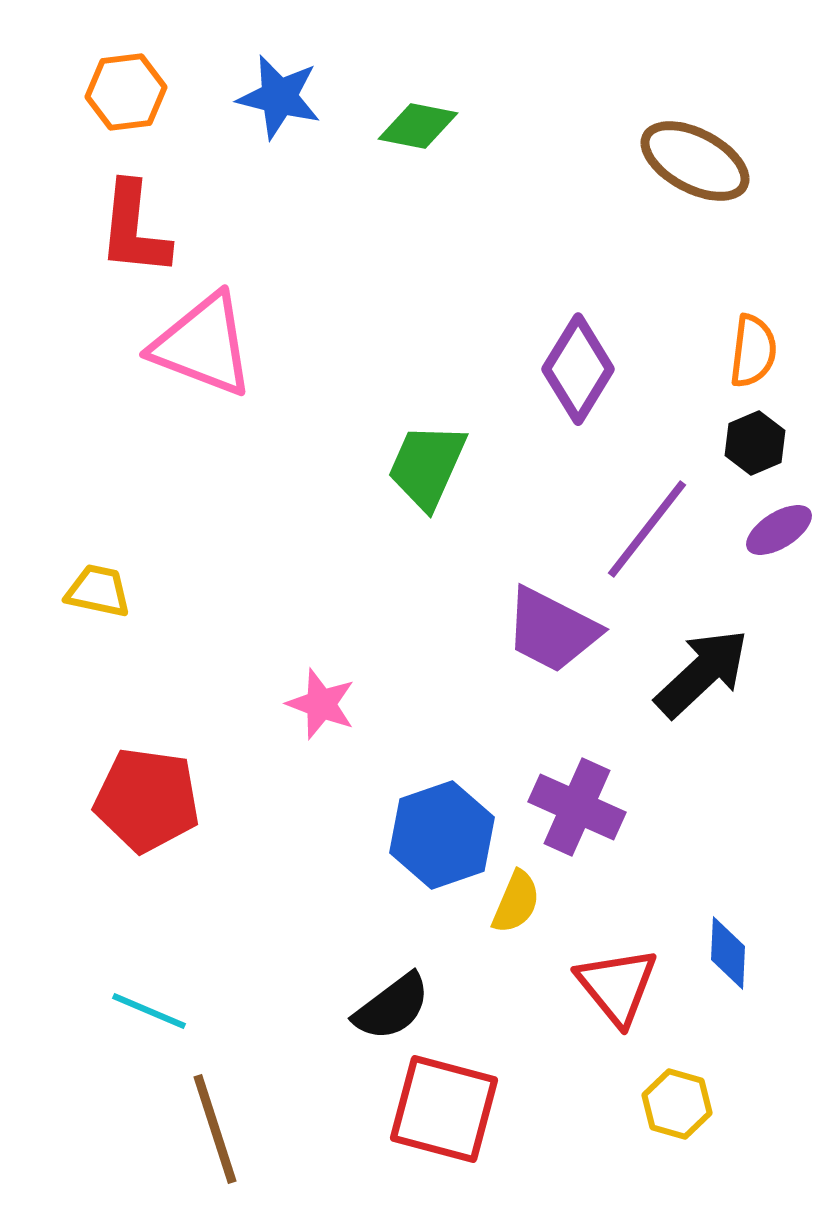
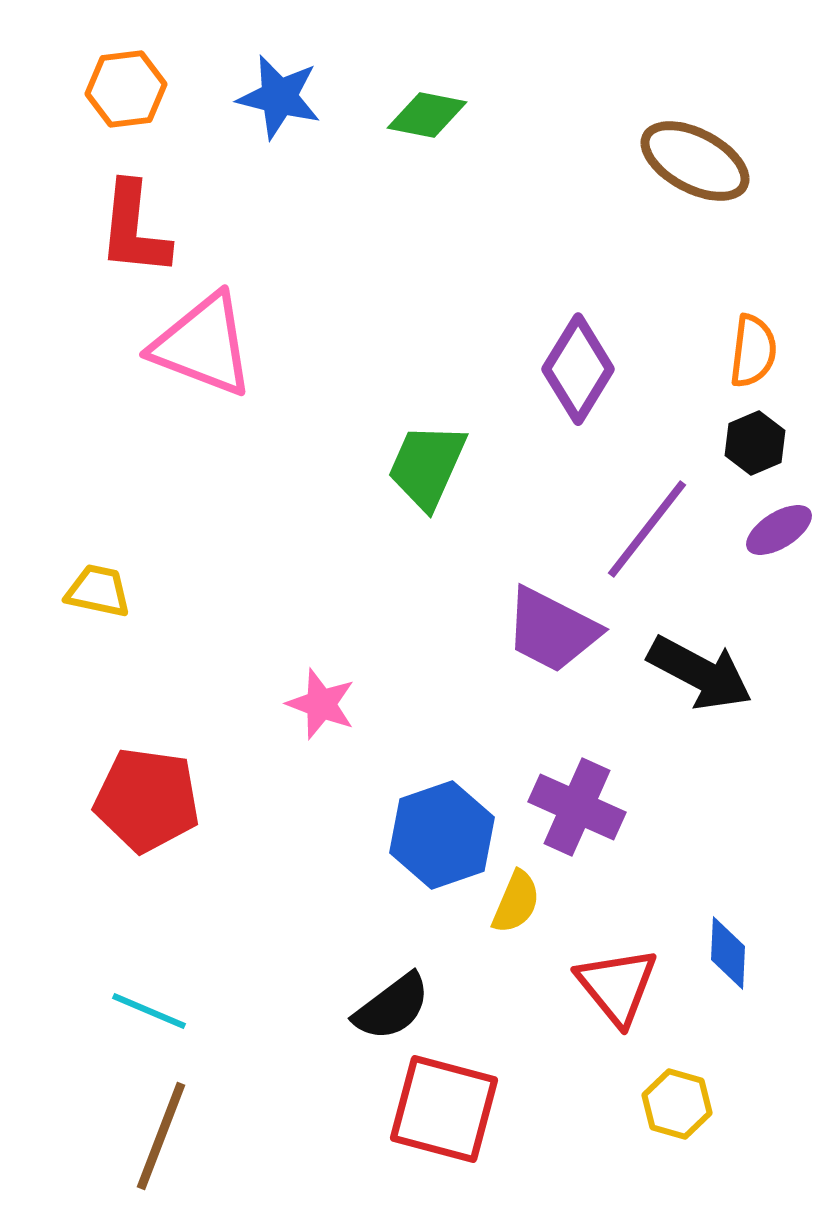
orange hexagon: moved 3 px up
green diamond: moved 9 px right, 11 px up
black arrow: moved 2 px left; rotated 71 degrees clockwise
brown line: moved 54 px left, 7 px down; rotated 39 degrees clockwise
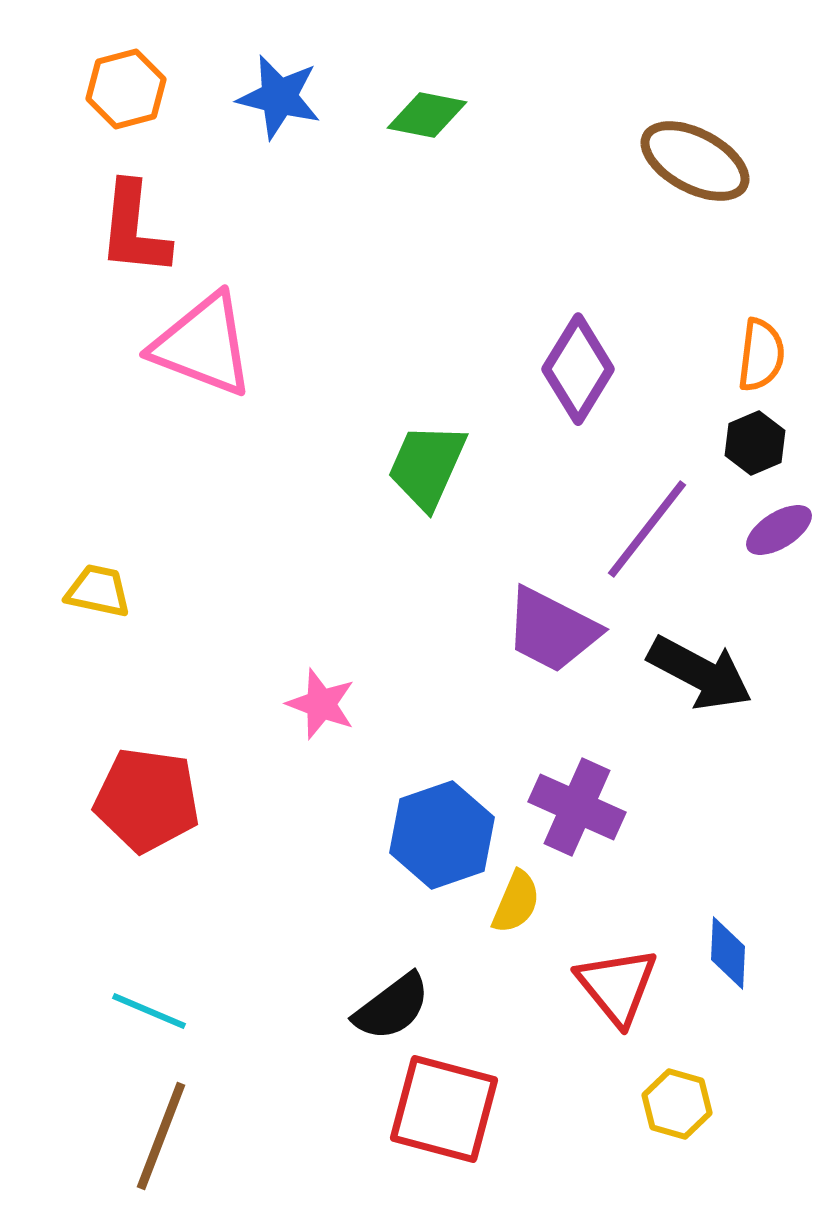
orange hexagon: rotated 8 degrees counterclockwise
orange semicircle: moved 8 px right, 4 px down
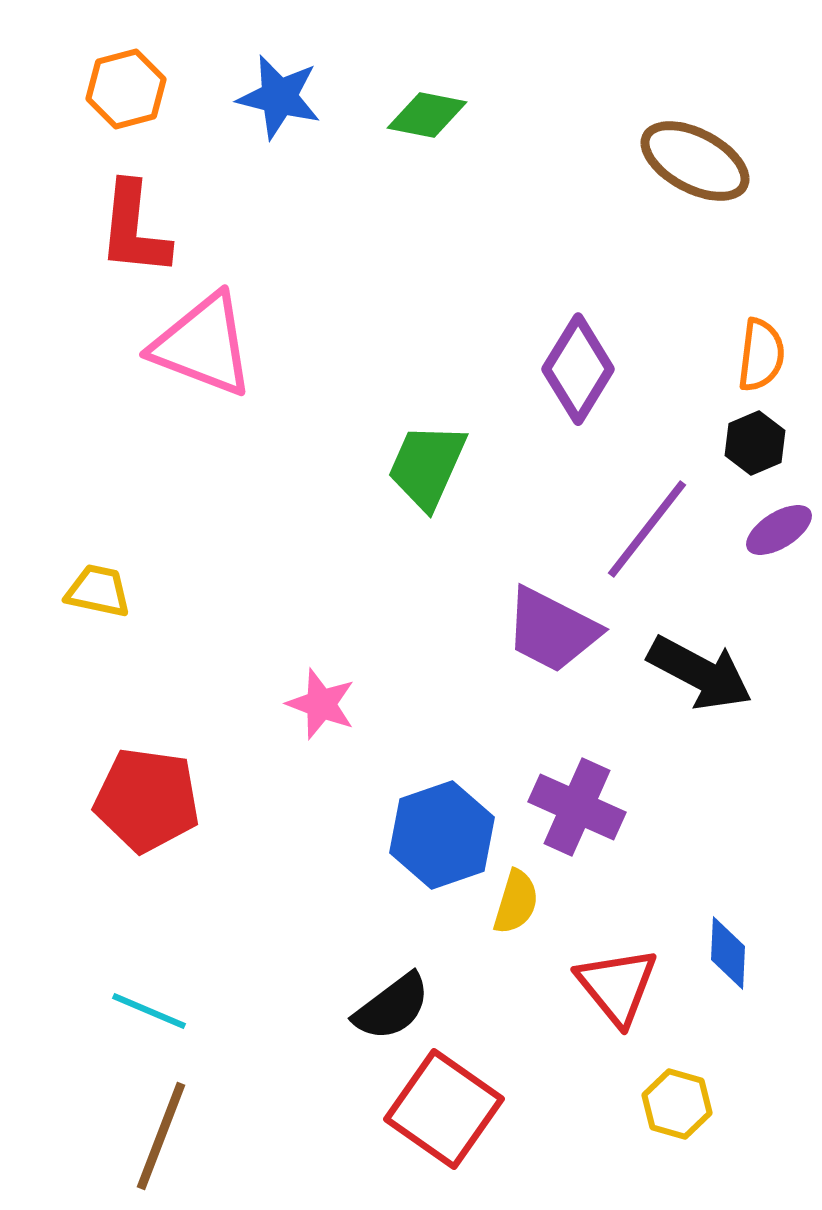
yellow semicircle: rotated 6 degrees counterclockwise
red square: rotated 20 degrees clockwise
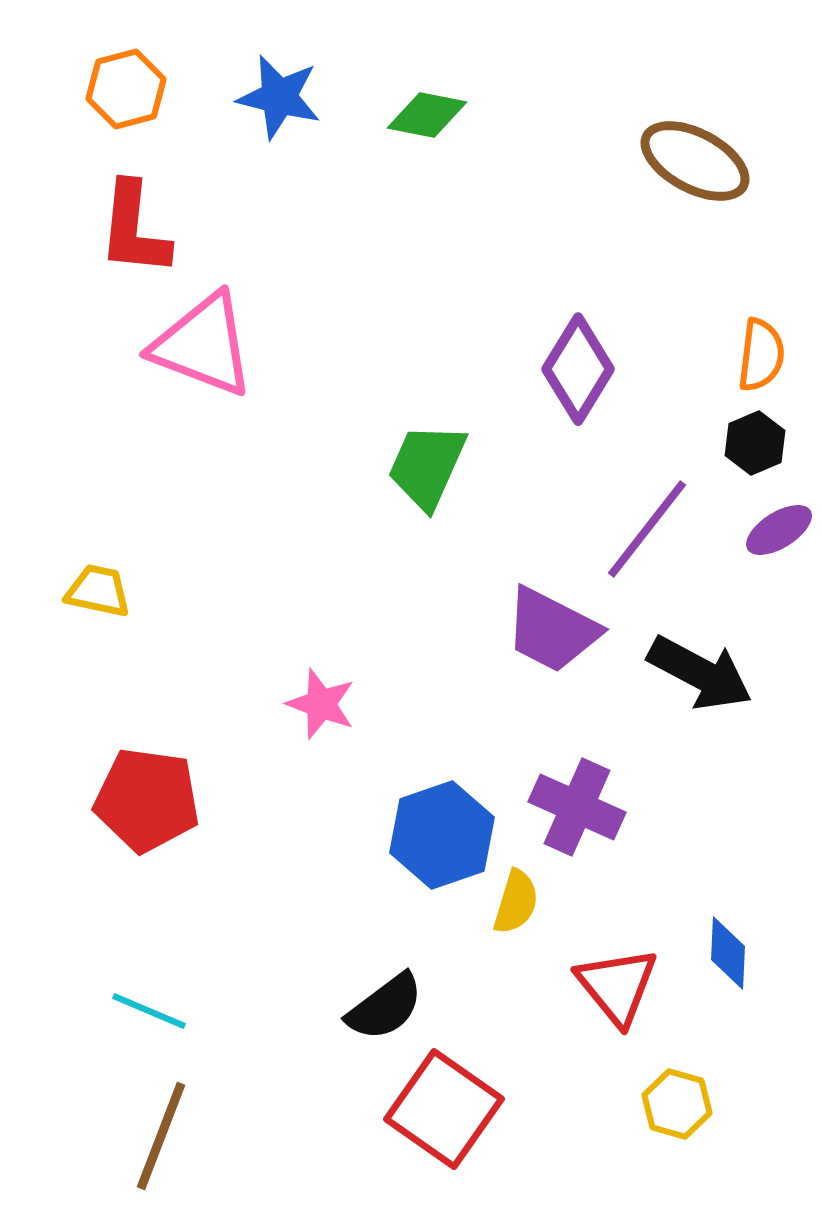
black semicircle: moved 7 px left
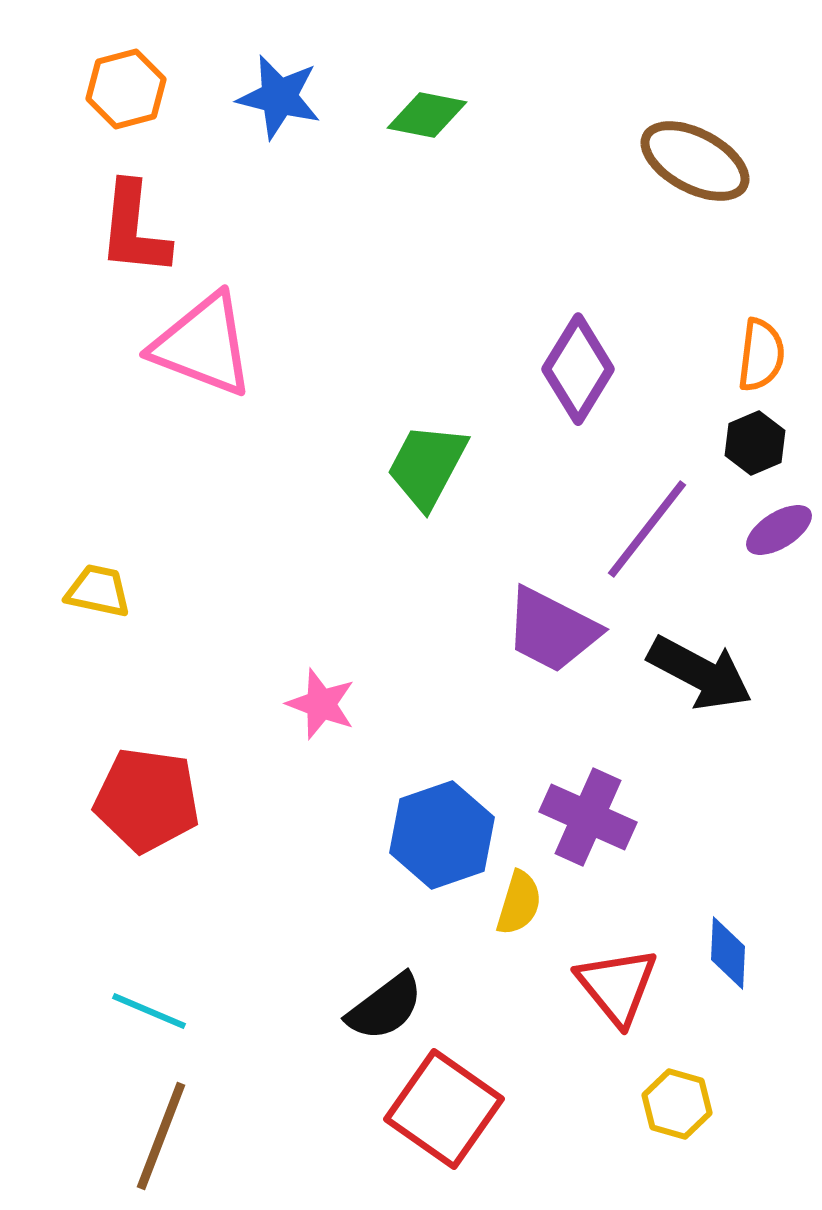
green trapezoid: rotated 4 degrees clockwise
purple cross: moved 11 px right, 10 px down
yellow semicircle: moved 3 px right, 1 px down
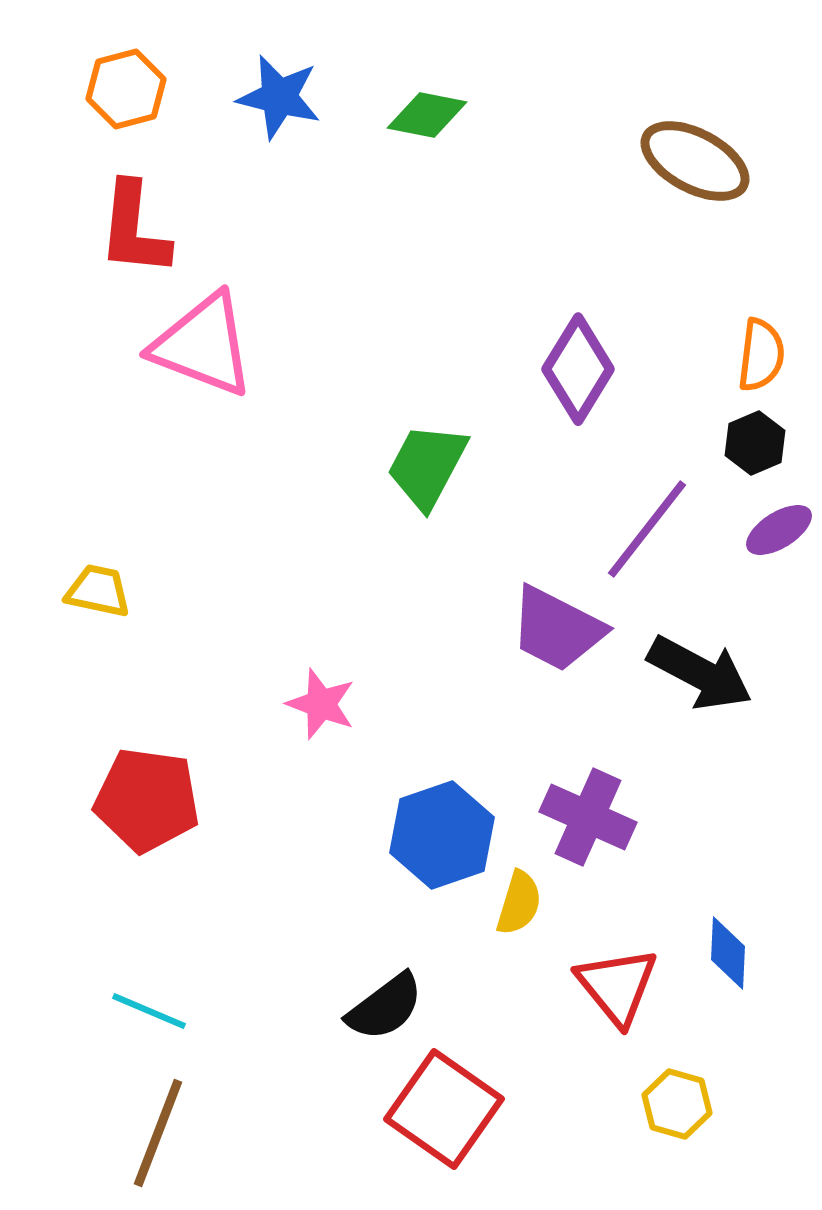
purple trapezoid: moved 5 px right, 1 px up
brown line: moved 3 px left, 3 px up
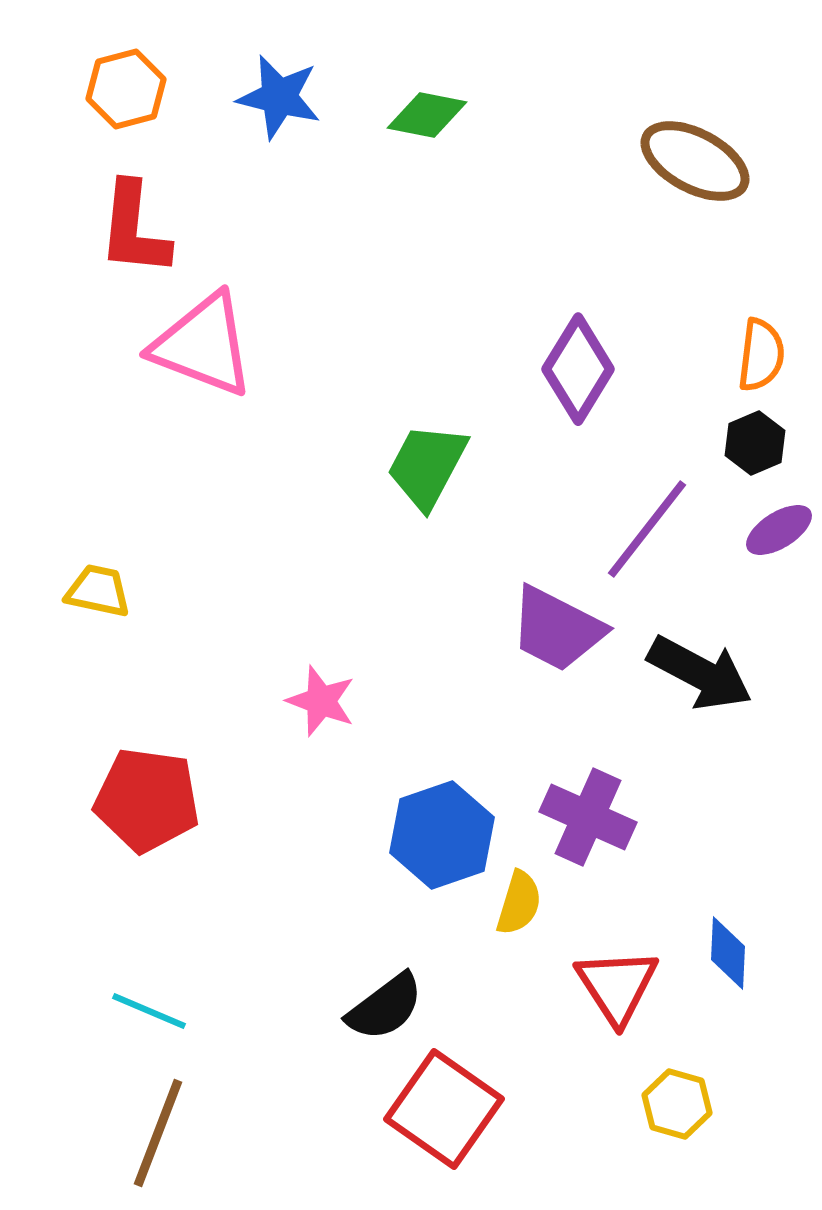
pink star: moved 3 px up
red triangle: rotated 6 degrees clockwise
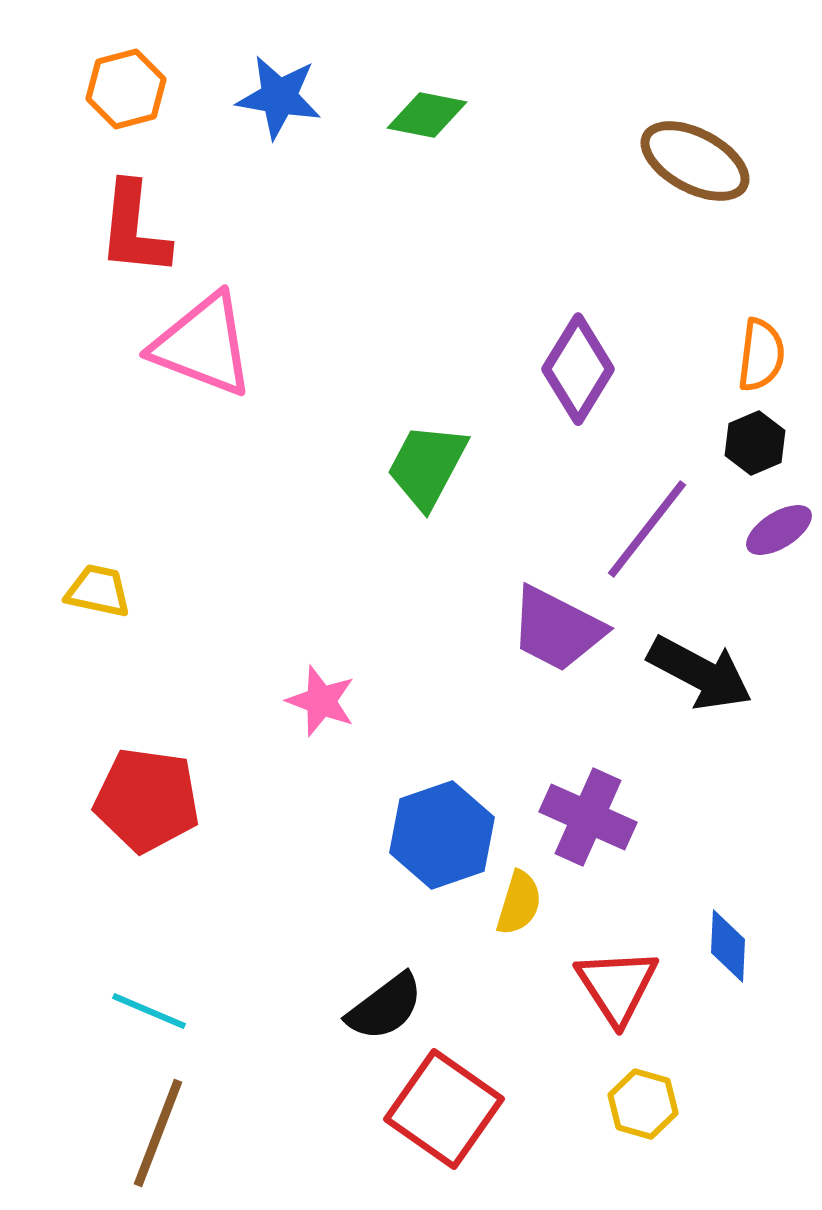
blue star: rotated 4 degrees counterclockwise
blue diamond: moved 7 px up
yellow hexagon: moved 34 px left
